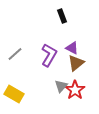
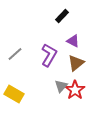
black rectangle: rotated 64 degrees clockwise
purple triangle: moved 1 px right, 7 px up
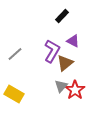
purple L-shape: moved 3 px right, 4 px up
brown triangle: moved 11 px left
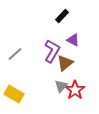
purple triangle: moved 1 px up
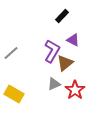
gray line: moved 4 px left, 1 px up
gray triangle: moved 7 px left, 2 px up; rotated 24 degrees clockwise
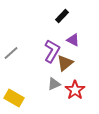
yellow rectangle: moved 4 px down
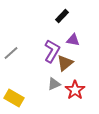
purple triangle: rotated 16 degrees counterclockwise
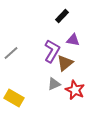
red star: rotated 12 degrees counterclockwise
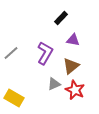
black rectangle: moved 1 px left, 2 px down
purple L-shape: moved 7 px left, 2 px down
brown triangle: moved 6 px right, 3 px down
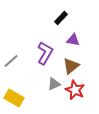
gray line: moved 8 px down
